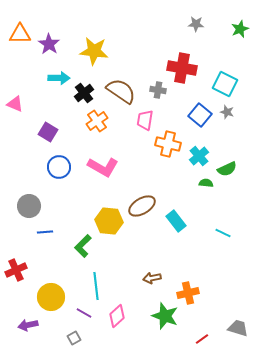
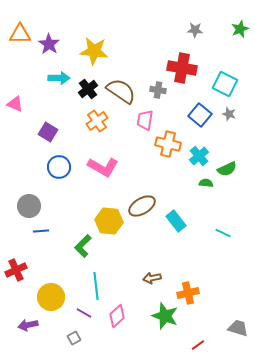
gray star at (196, 24): moved 1 px left, 6 px down
black cross at (84, 93): moved 4 px right, 4 px up
gray star at (227, 112): moved 2 px right, 2 px down
blue line at (45, 232): moved 4 px left, 1 px up
red line at (202, 339): moved 4 px left, 6 px down
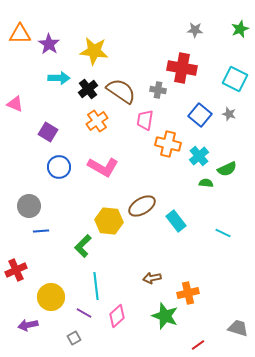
cyan square at (225, 84): moved 10 px right, 5 px up
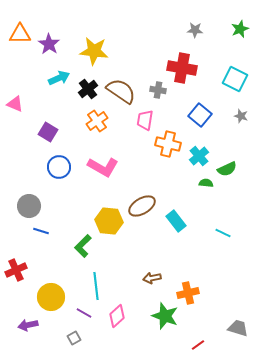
cyan arrow at (59, 78): rotated 25 degrees counterclockwise
gray star at (229, 114): moved 12 px right, 2 px down
blue line at (41, 231): rotated 21 degrees clockwise
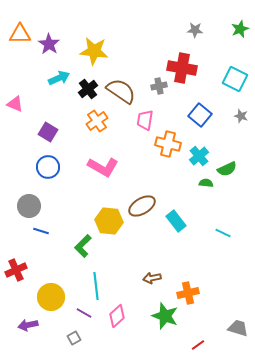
gray cross at (158, 90): moved 1 px right, 4 px up; rotated 21 degrees counterclockwise
blue circle at (59, 167): moved 11 px left
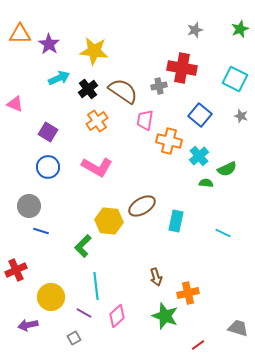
gray star at (195, 30): rotated 21 degrees counterclockwise
brown semicircle at (121, 91): moved 2 px right
orange cross at (168, 144): moved 1 px right, 3 px up
pink L-shape at (103, 167): moved 6 px left
cyan rectangle at (176, 221): rotated 50 degrees clockwise
brown arrow at (152, 278): moved 4 px right, 1 px up; rotated 96 degrees counterclockwise
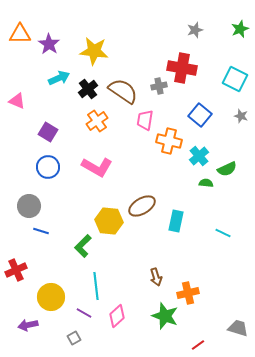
pink triangle at (15, 104): moved 2 px right, 3 px up
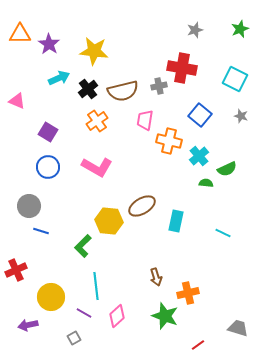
brown semicircle at (123, 91): rotated 132 degrees clockwise
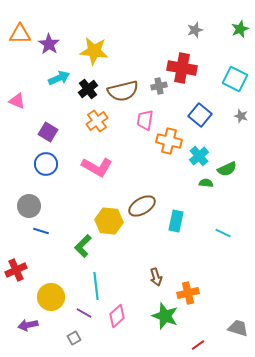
blue circle at (48, 167): moved 2 px left, 3 px up
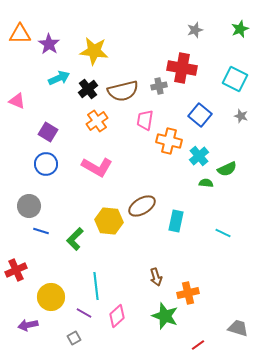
green L-shape at (83, 246): moved 8 px left, 7 px up
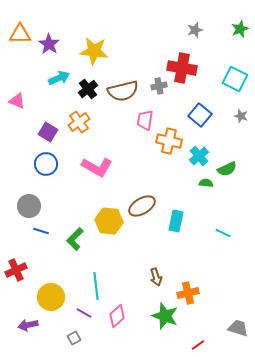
orange cross at (97, 121): moved 18 px left, 1 px down
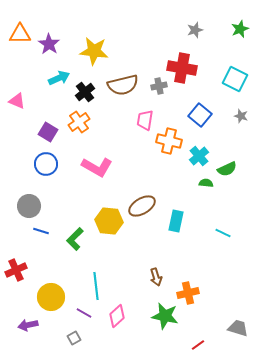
black cross at (88, 89): moved 3 px left, 3 px down
brown semicircle at (123, 91): moved 6 px up
green star at (165, 316): rotated 8 degrees counterclockwise
